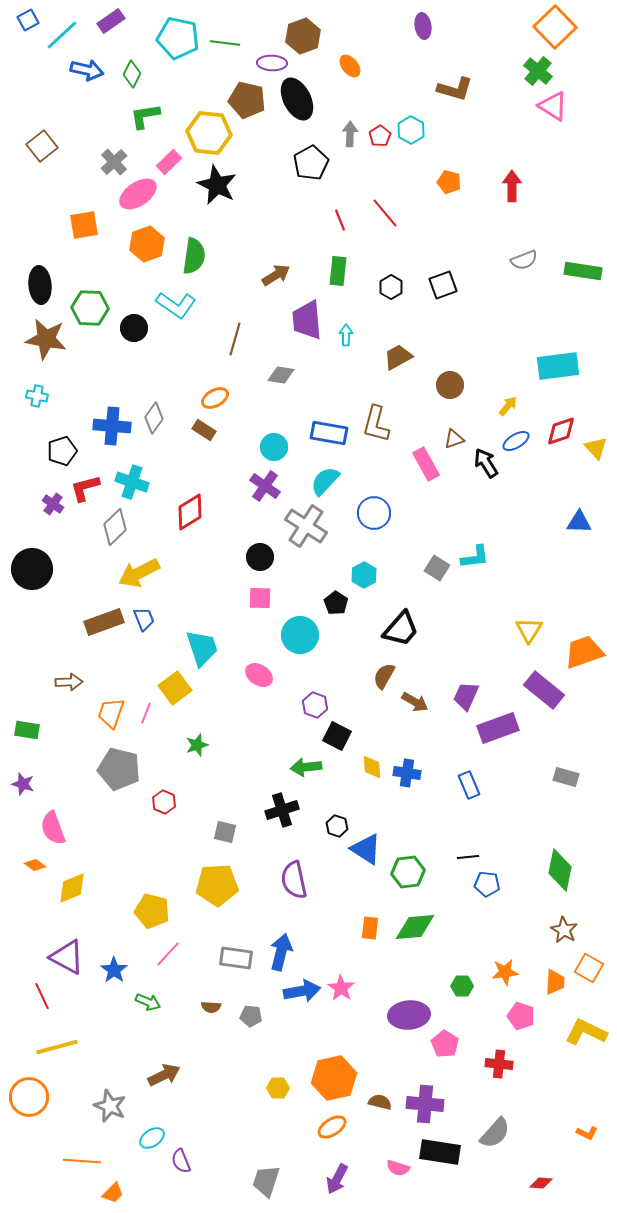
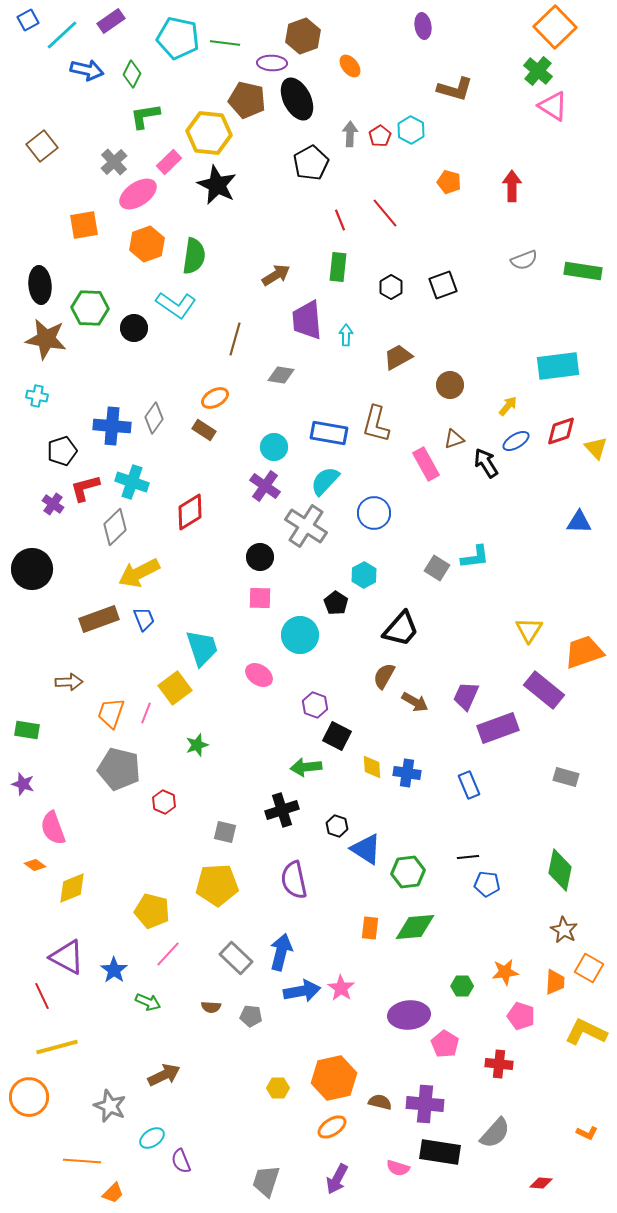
green rectangle at (338, 271): moved 4 px up
brown rectangle at (104, 622): moved 5 px left, 3 px up
gray rectangle at (236, 958): rotated 36 degrees clockwise
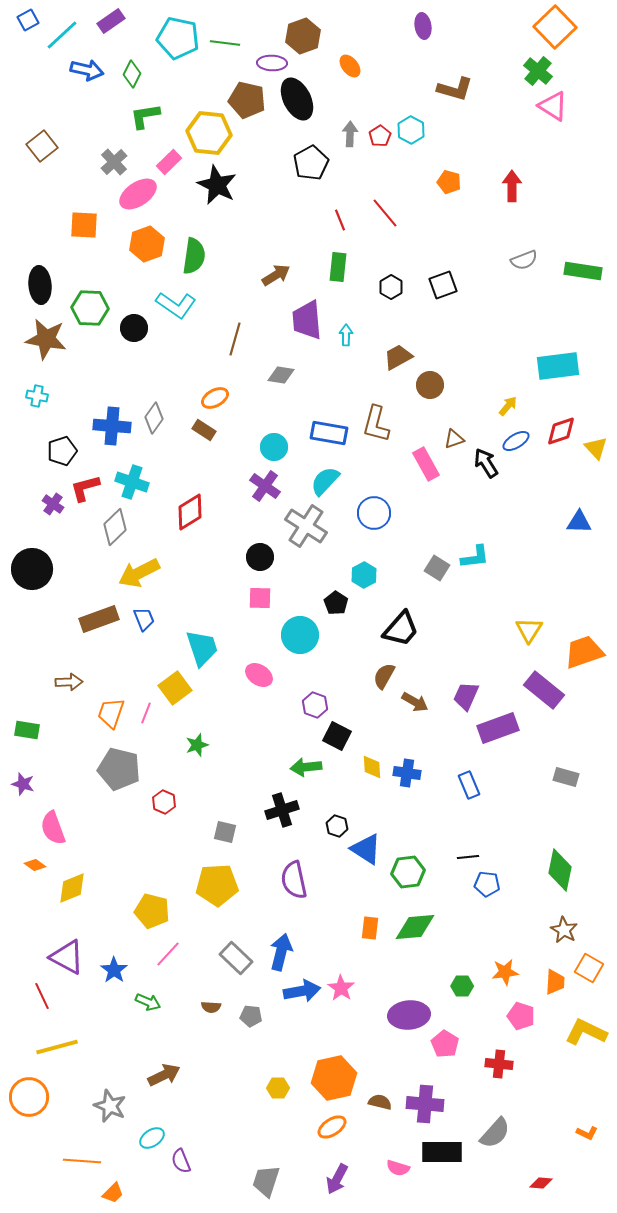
orange square at (84, 225): rotated 12 degrees clockwise
brown circle at (450, 385): moved 20 px left
black rectangle at (440, 1152): moved 2 px right; rotated 9 degrees counterclockwise
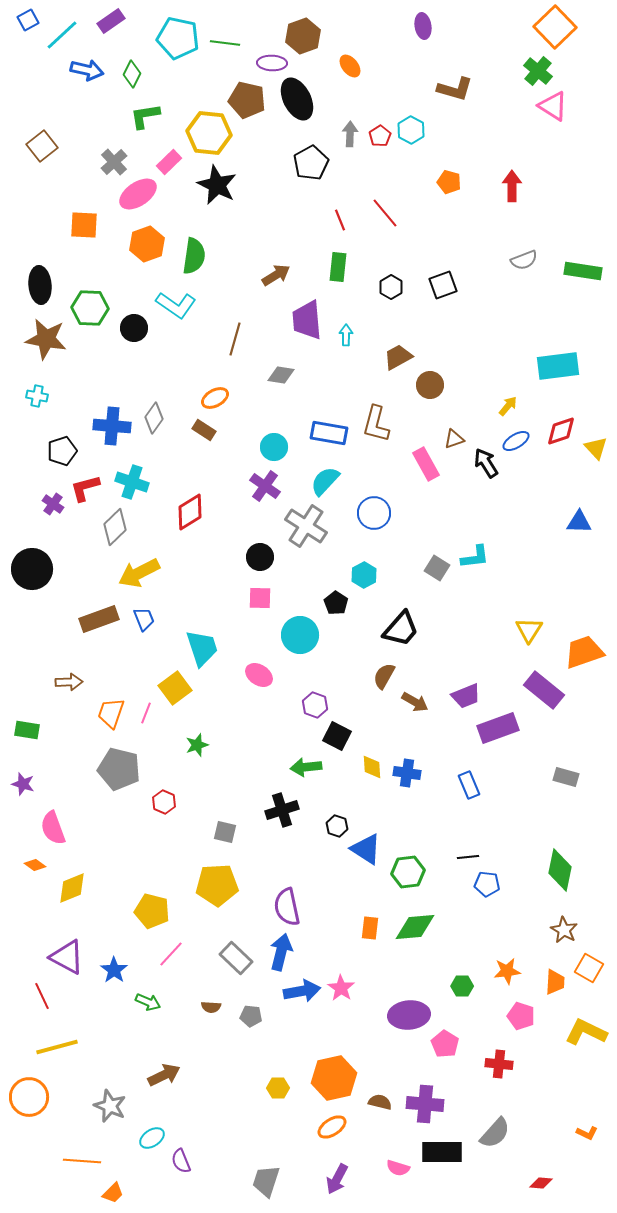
purple trapezoid at (466, 696): rotated 136 degrees counterclockwise
purple semicircle at (294, 880): moved 7 px left, 27 px down
pink line at (168, 954): moved 3 px right
orange star at (505, 972): moved 2 px right, 1 px up
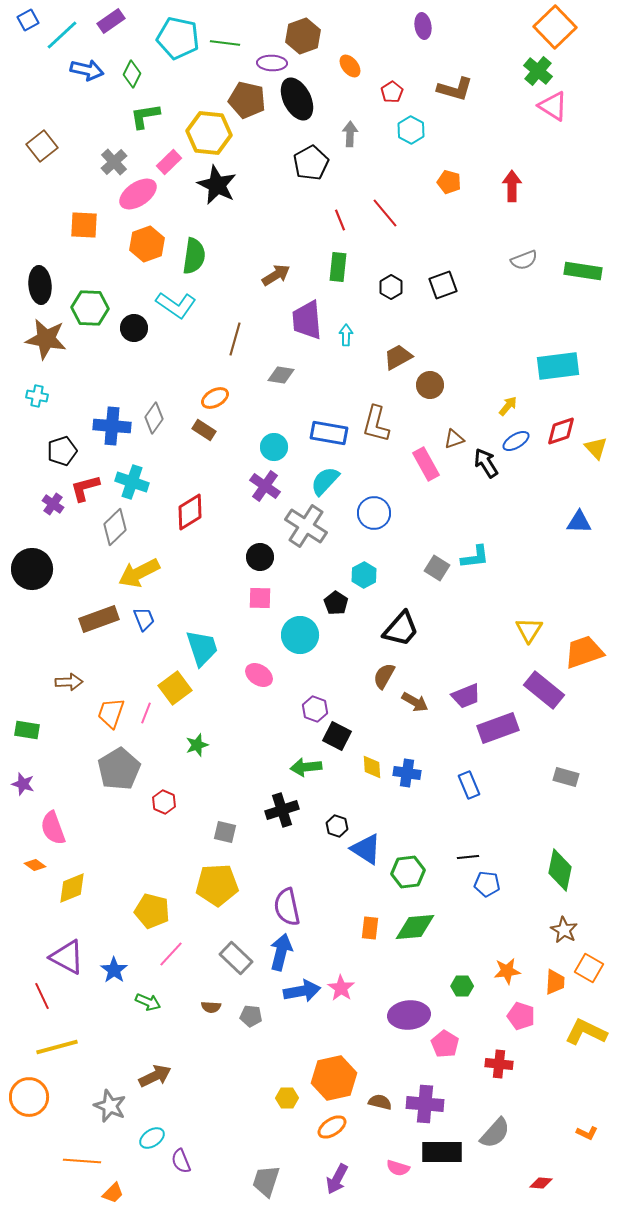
red pentagon at (380, 136): moved 12 px right, 44 px up
purple hexagon at (315, 705): moved 4 px down
gray pentagon at (119, 769): rotated 27 degrees clockwise
brown arrow at (164, 1075): moved 9 px left, 1 px down
yellow hexagon at (278, 1088): moved 9 px right, 10 px down
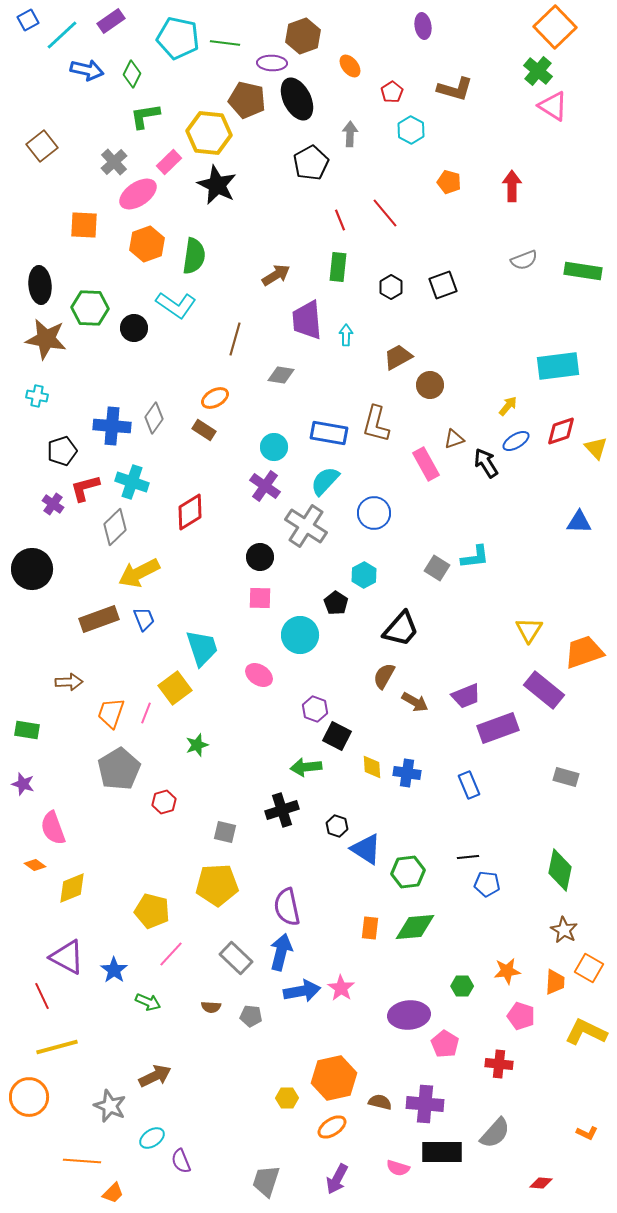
red hexagon at (164, 802): rotated 20 degrees clockwise
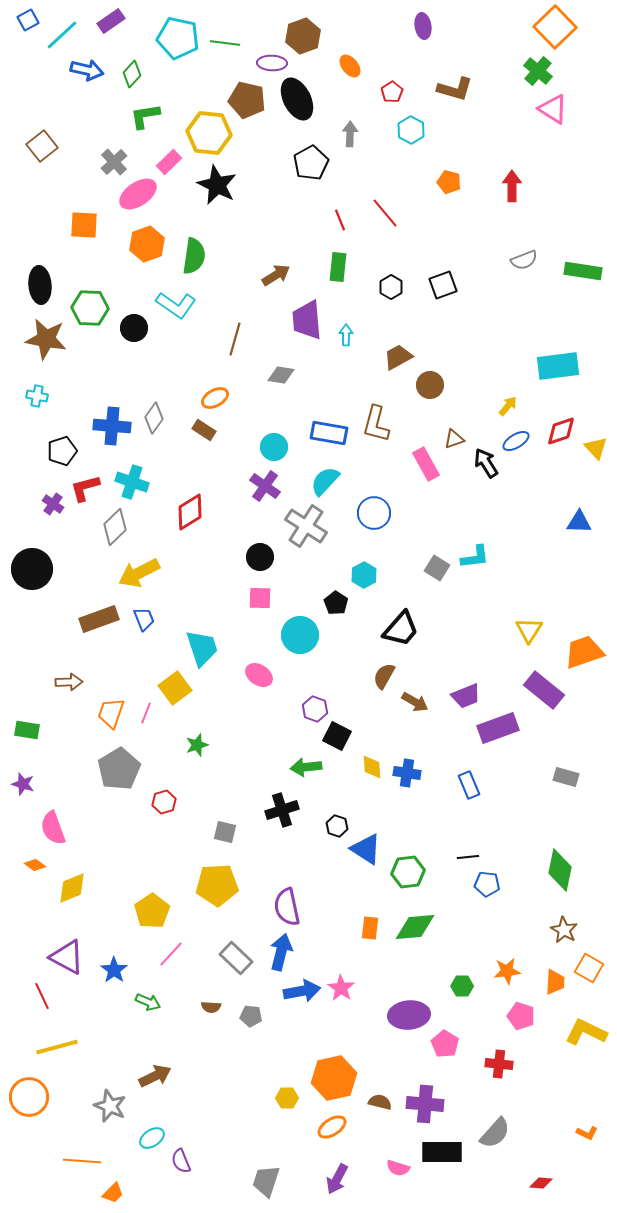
green diamond at (132, 74): rotated 16 degrees clockwise
pink triangle at (553, 106): moved 3 px down
yellow pentagon at (152, 911): rotated 24 degrees clockwise
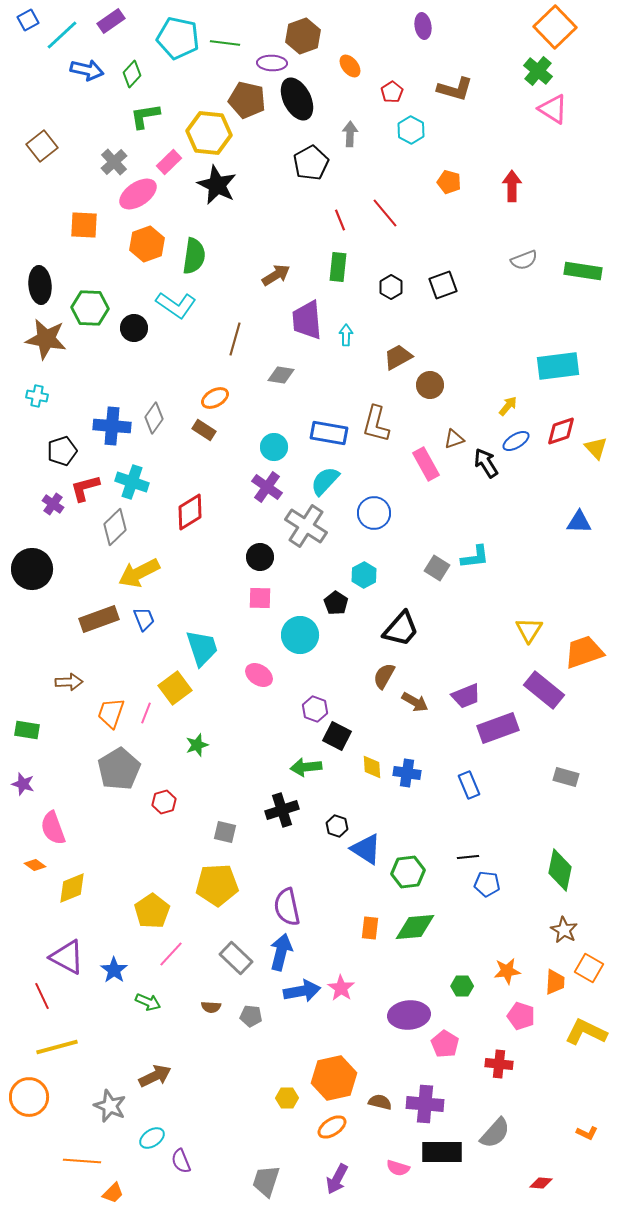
purple cross at (265, 486): moved 2 px right, 1 px down
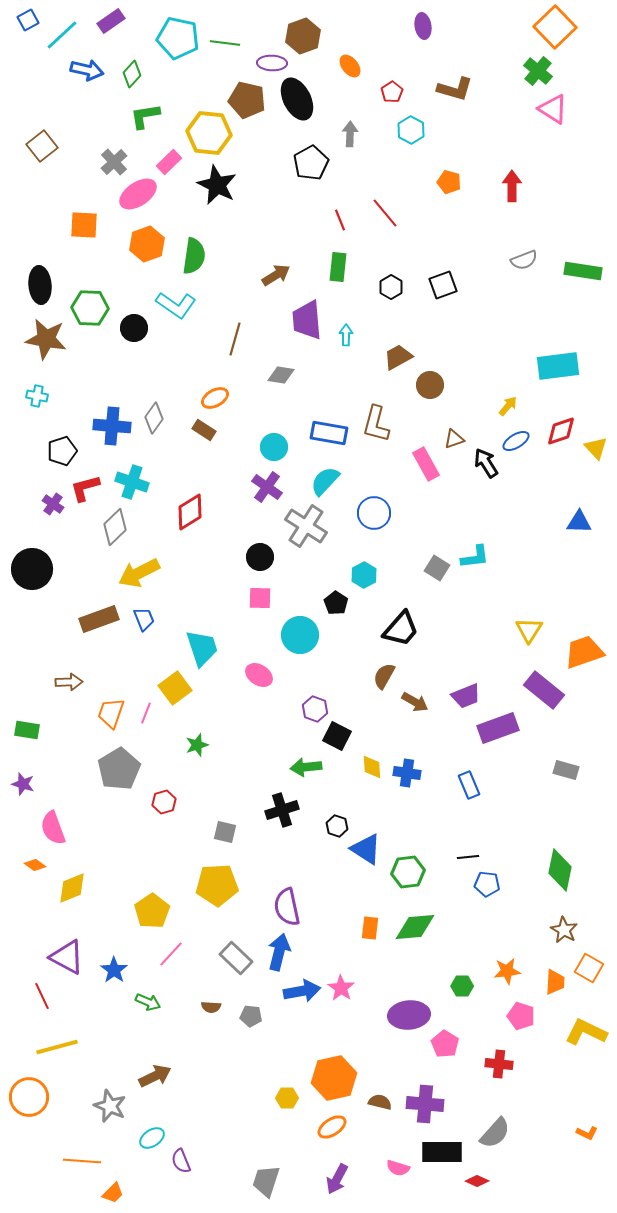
gray rectangle at (566, 777): moved 7 px up
blue arrow at (281, 952): moved 2 px left
red diamond at (541, 1183): moved 64 px left, 2 px up; rotated 20 degrees clockwise
